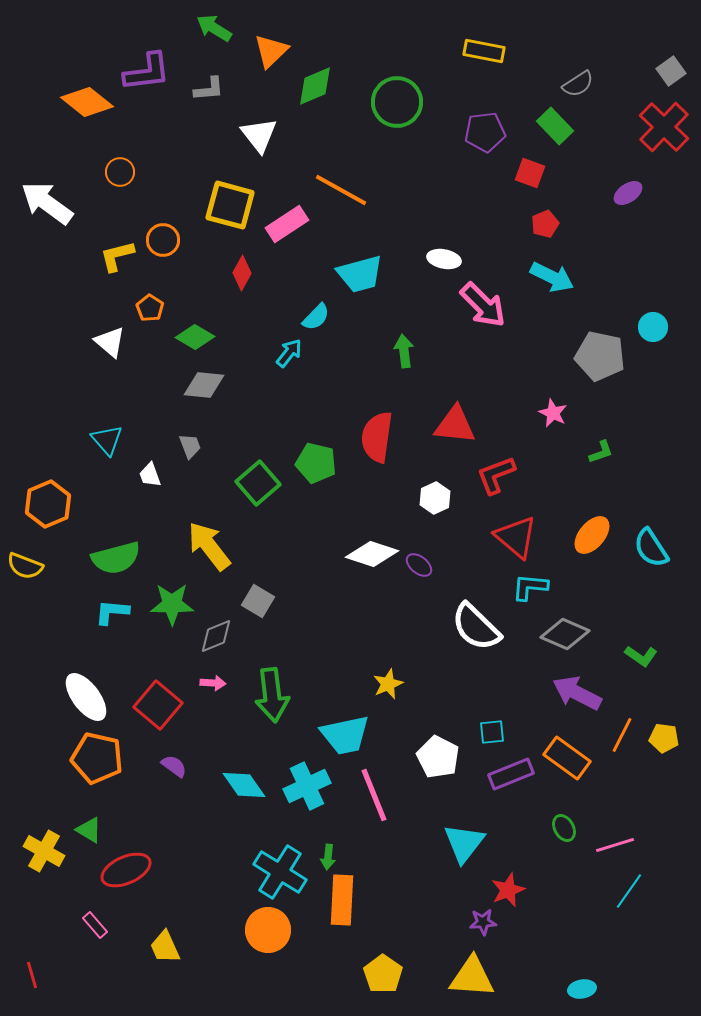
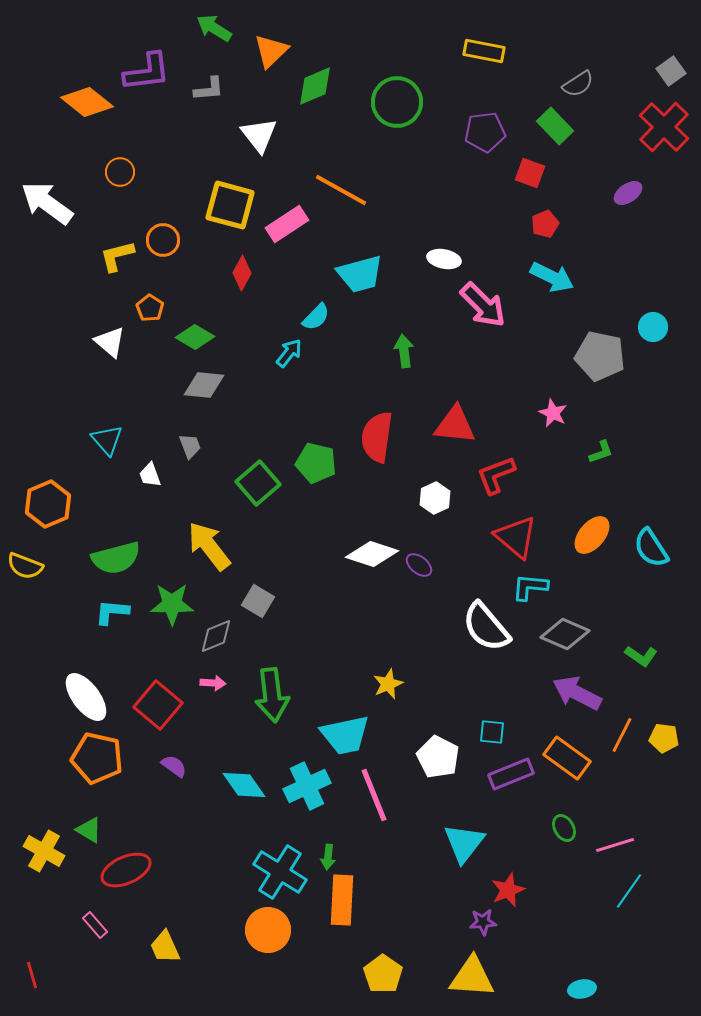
white semicircle at (476, 627): moved 10 px right; rotated 6 degrees clockwise
cyan square at (492, 732): rotated 12 degrees clockwise
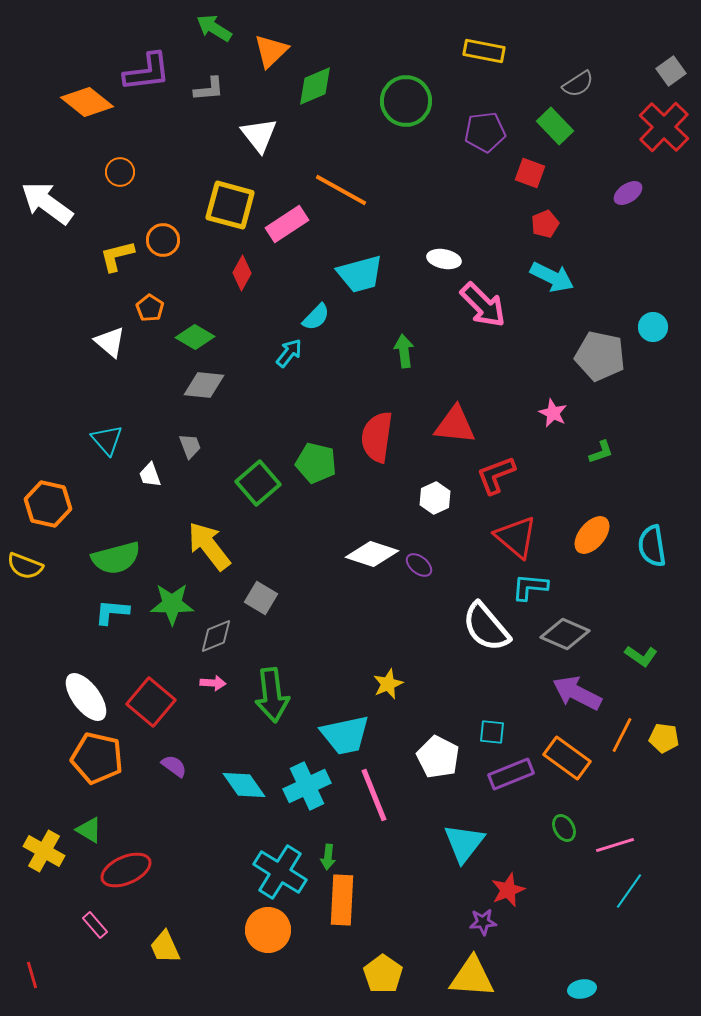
green circle at (397, 102): moved 9 px right, 1 px up
orange hexagon at (48, 504): rotated 24 degrees counterclockwise
cyan semicircle at (651, 548): moved 1 px right, 2 px up; rotated 24 degrees clockwise
gray square at (258, 601): moved 3 px right, 3 px up
red square at (158, 705): moved 7 px left, 3 px up
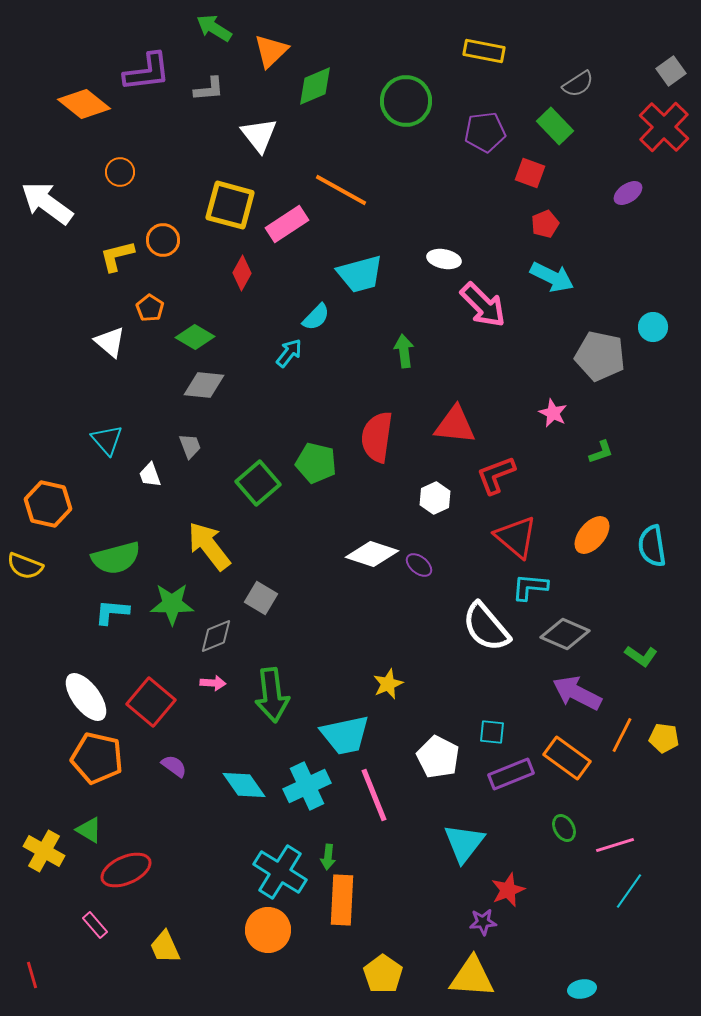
orange diamond at (87, 102): moved 3 px left, 2 px down
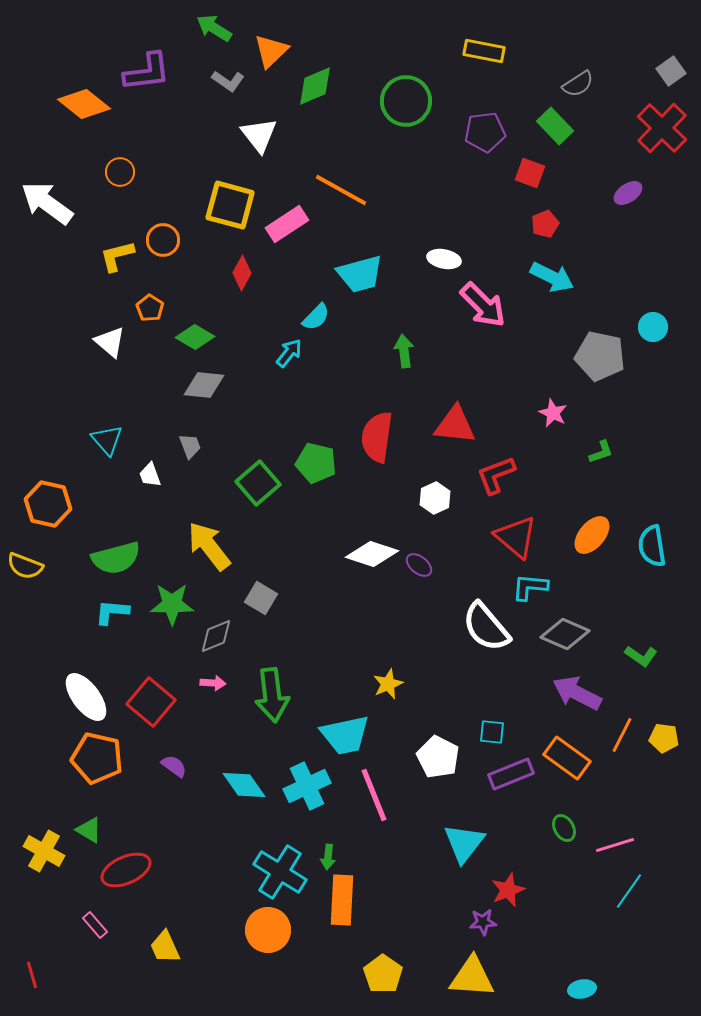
gray L-shape at (209, 89): moved 19 px right, 8 px up; rotated 40 degrees clockwise
red cross at (664, 127): moved 2 px left, 1 px down
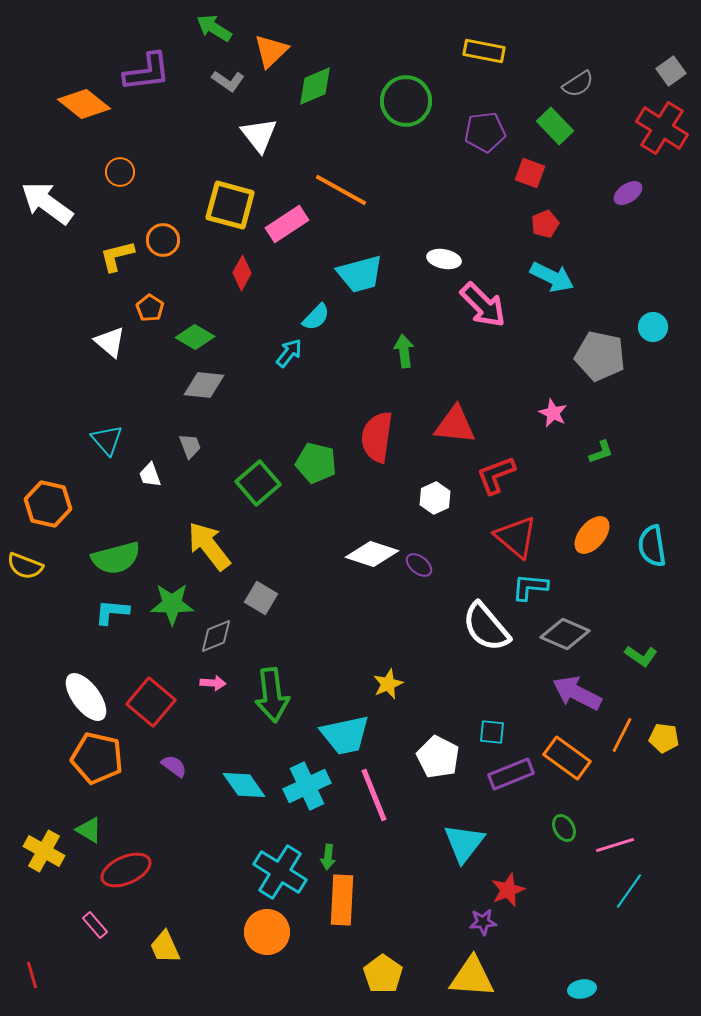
red cross at (662, 128): rotated 12 degrees counterclockwise
orange circle at (268, 930): moved 1 px left, 2 px down
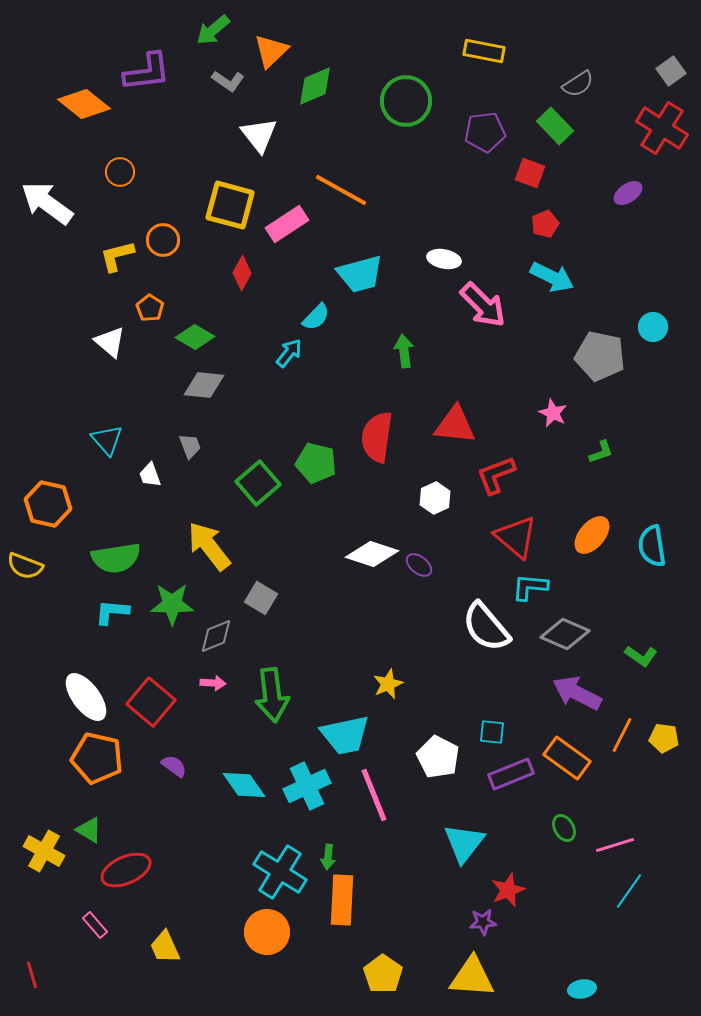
green arrow at (214, 28): moved 1 px left, 2 px down; rotated 72 degrees counterclockwise
green semicircle at (116, 558): rotated 6 degrees clockwise
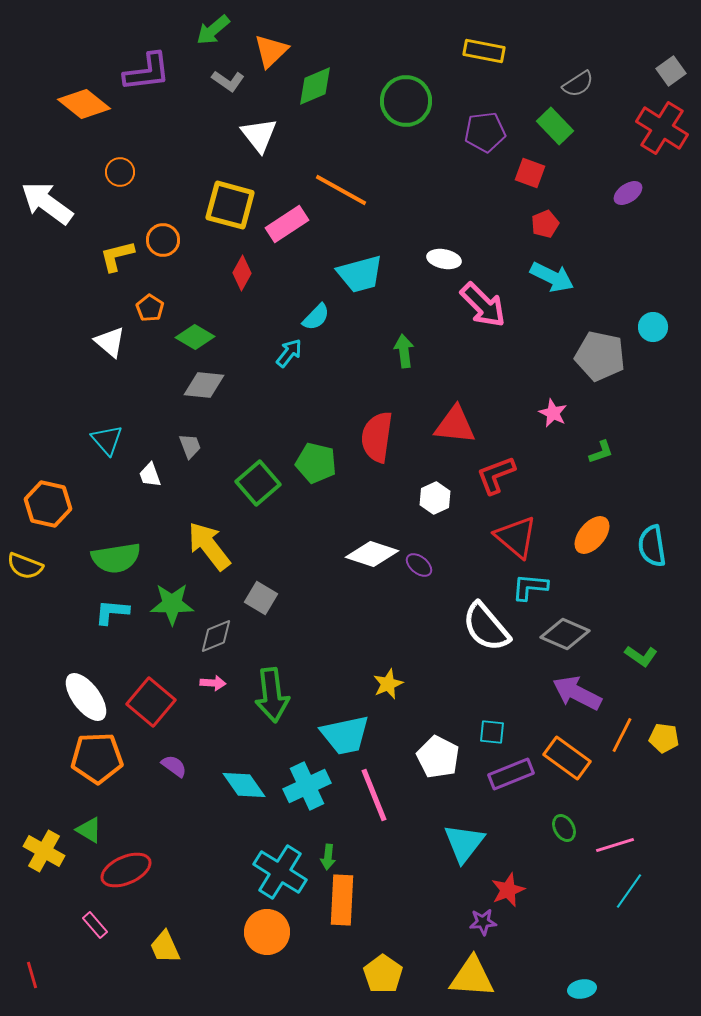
orange pentagon at (97, 758): rotated 15 degrees counterclockwise
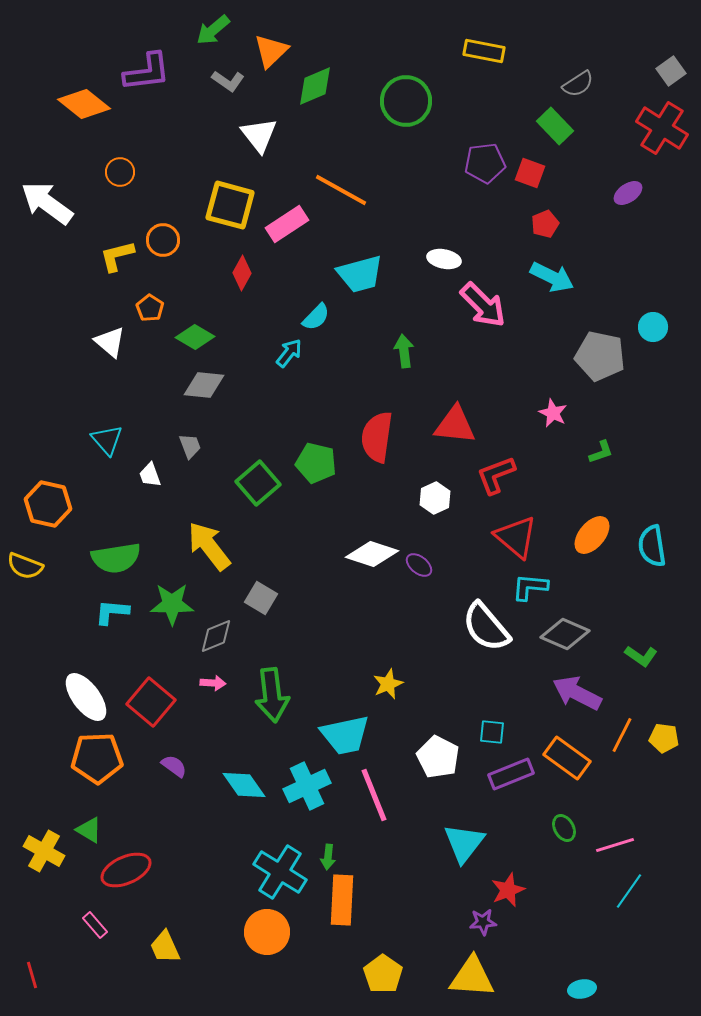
purple pentagon at (485, 132): moved 31 px down
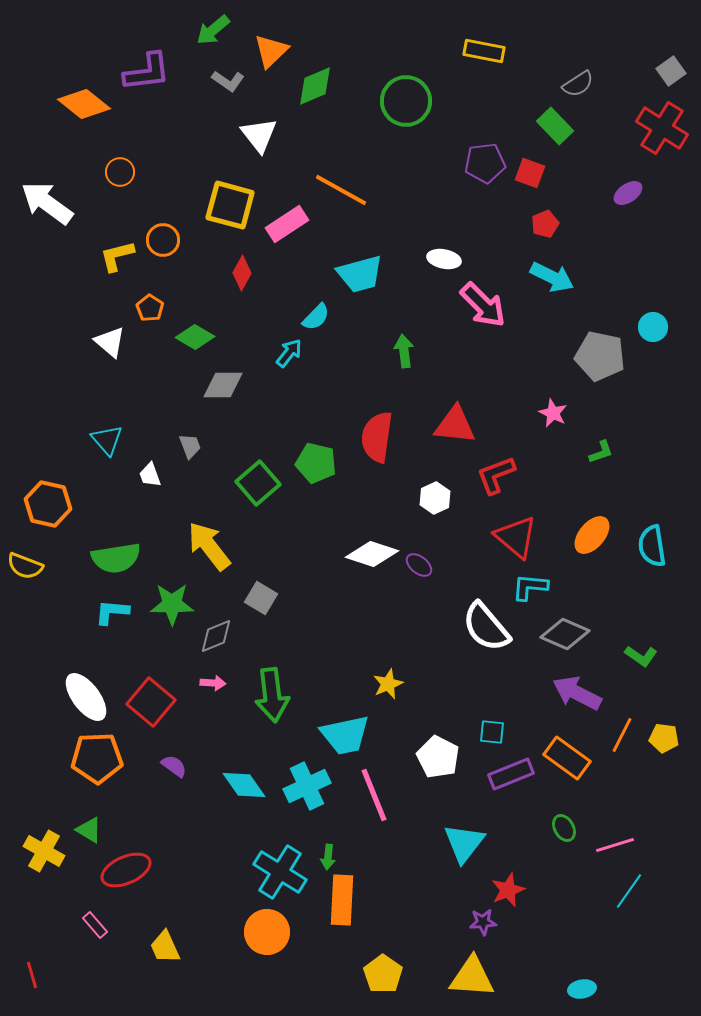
gray diamond at (204, 385): moved 19 px right; rotated 6 degrees counterclockwise
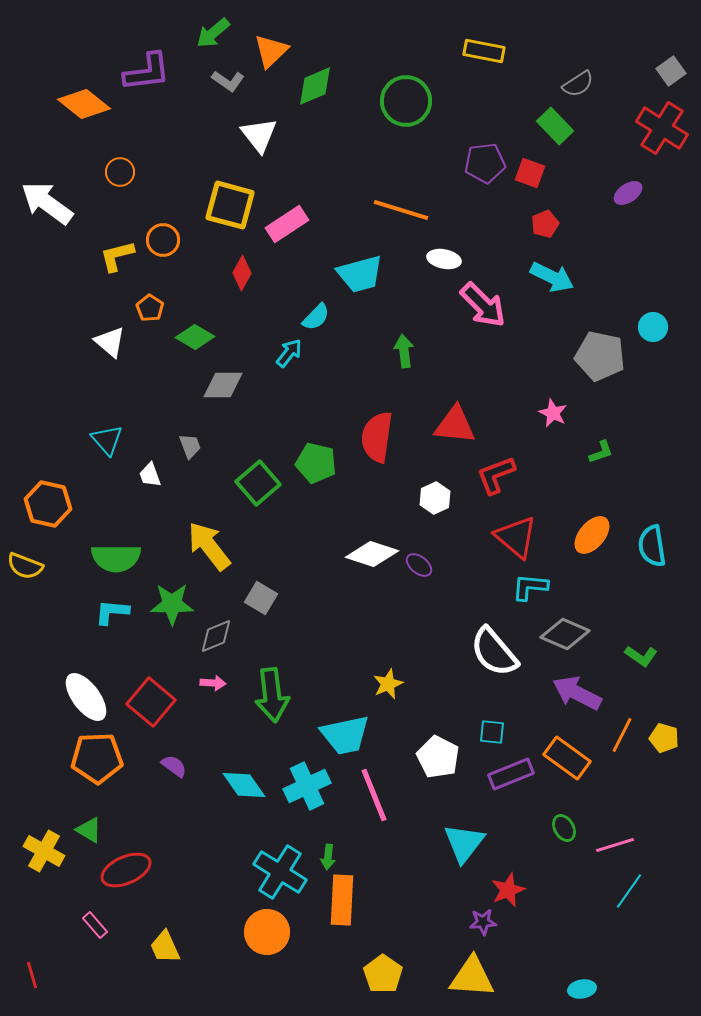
green arrow at (213, 30): moved 3 px down
orange line at (341, 190): moved 60 px right, 20 px down; rotated 12 degrees counterclockwise
green semicircle at (116, 558): rotated 9 degrees clockwise
white semicircle at (486, 627): moved 8 px right, 25 px down
yellow pentagon at (664, 738): rotated 8 degrees clockwise
